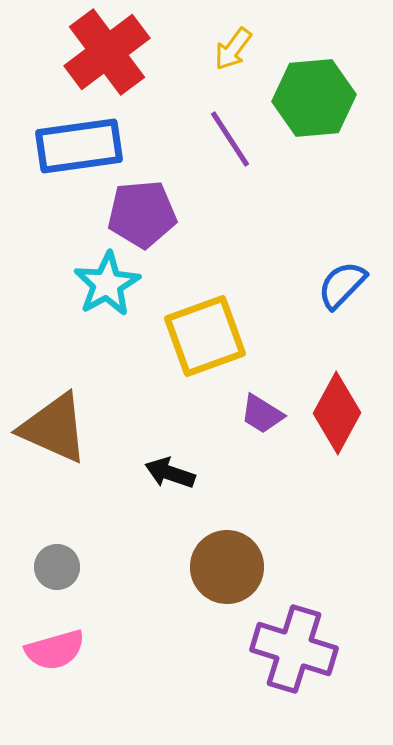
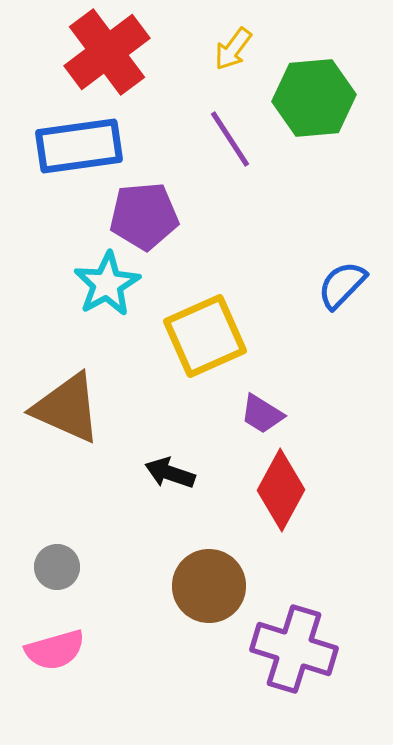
purple pentagon: moved 2 px right, 2 px down
yellow square: rotated 4 degrees counterclockwise
red diamond: moved 56 px left, 77 px down
brown triangle: moved 13 px right, 20 px up
brown circle: moved 18 px left, 19 px down
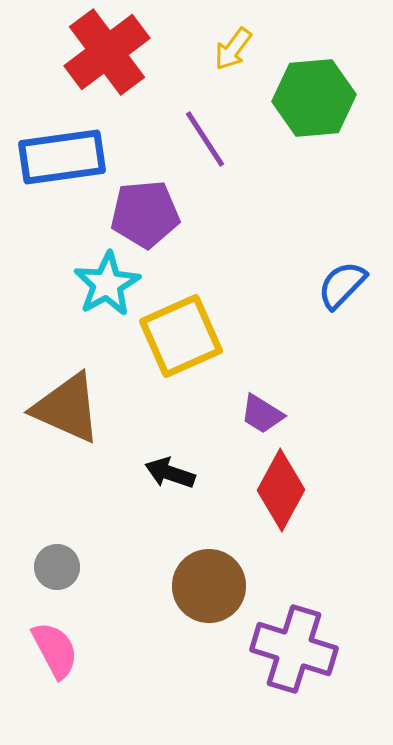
purple line: moved 25 px left
blue rectangle: moved 17 px left, 11 px down
purple pentagon: moved 1 px right, 2 px up
yellow square: moved 24 px left
pink semicircle: rotated 102 degrees counterclockwise
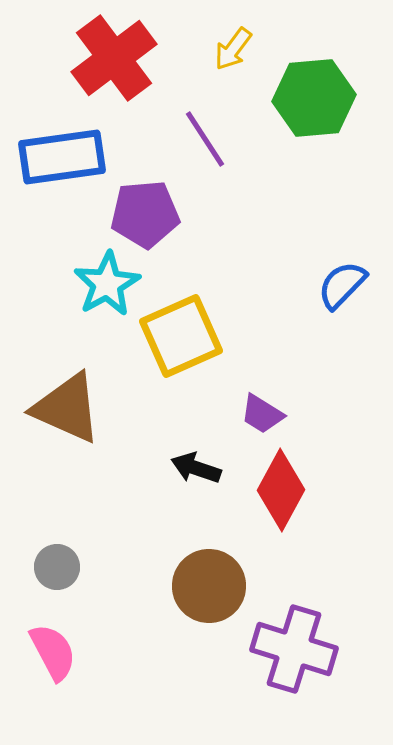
red cross: moved 7 px right, 6 px down
black arrow: moved 26 px right, 5 px up
pink semicircle: moved 2 px left, 2 px down
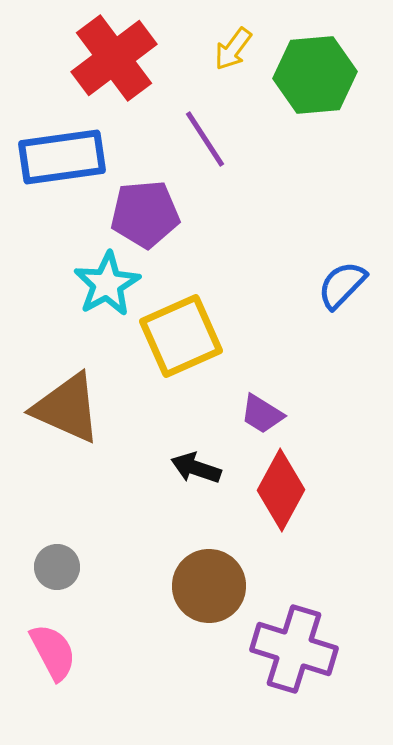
green hexagon: moved 1 px right, 23 px up
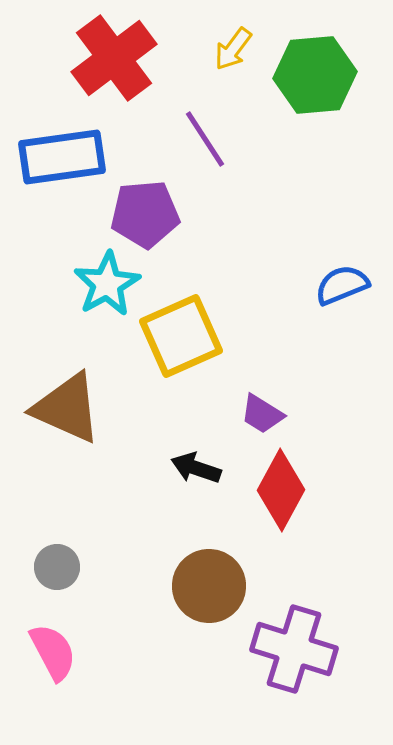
blue semicircle: rotated 24 degrees clockwise
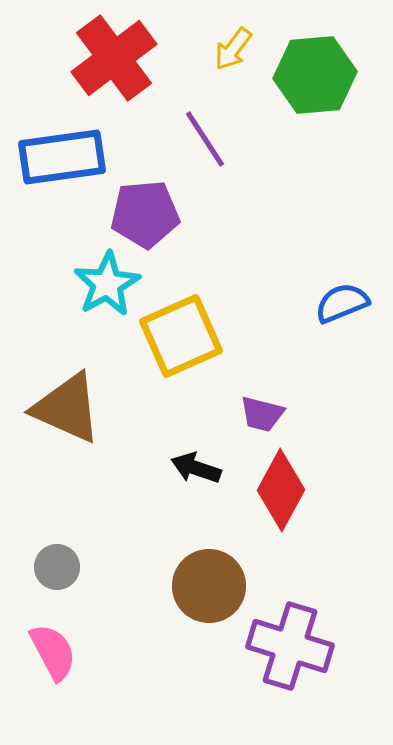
blue semicircle: moved 18 px down
purple trapezoid: rotated 18 degrees counterclockwise
purple cross: moved 4 px left, 3 px up
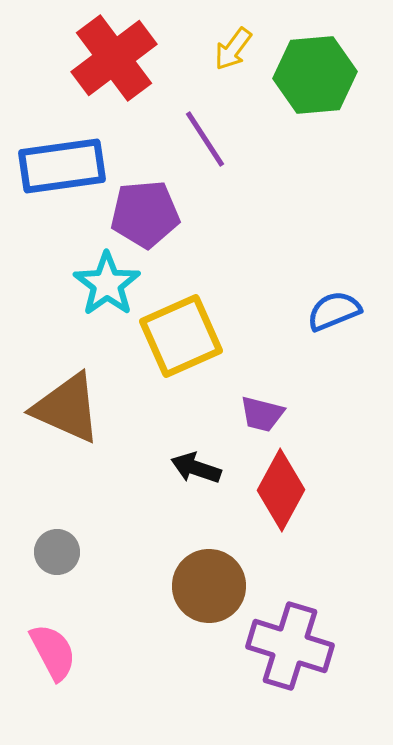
blue rectangle: moved 9 px down
cyan star: rotated 6 degrees counterclockwise
blue semicircle: moved 8 px left, 8 px down
gray circle: moved 15 px up
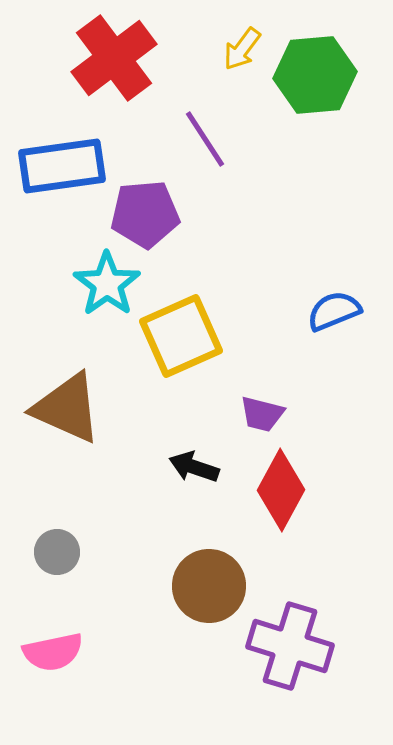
yellow arrow: moved 9 px right
black arrow: moved 2 px left, 1 px up
pink semicircle: rotated 106 degrees clockwise
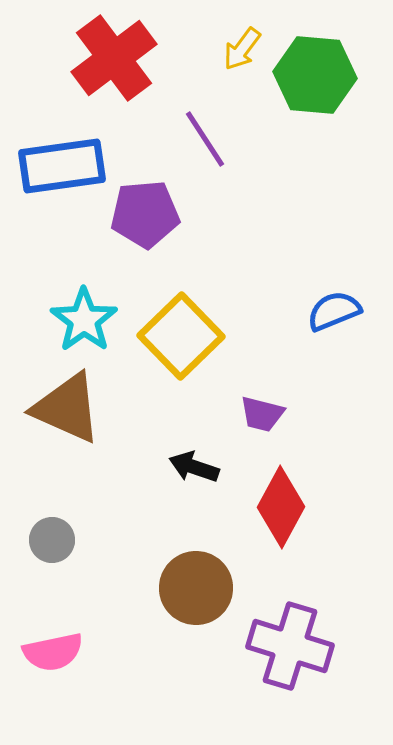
green hexagon: rotated 10 degrees clockwise
cyan star: moved 23 px left, 36 px down
yellow square: rotated 20 degrees counterclockwise
red diamond: moved 17 px down
gray circle: moved 5 px left, 12 px up
brown circle: moved 13 px left, 2 px down
